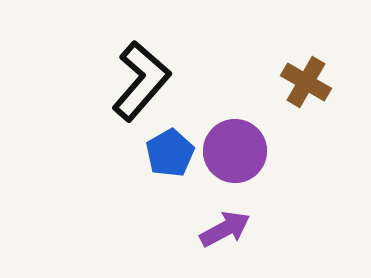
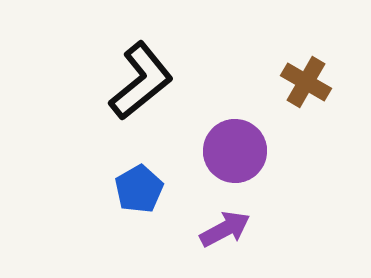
black L-shape: rotated 10 degrees clockwise
blue pentagon: moved 31 px left, 36 px down
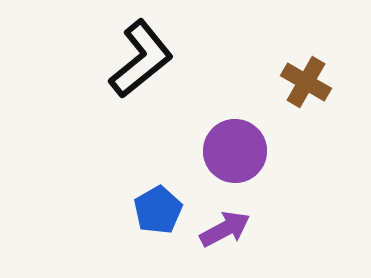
black L-shape: moved 22 px up
blue pentagon: moved 19 px right, 21 px down
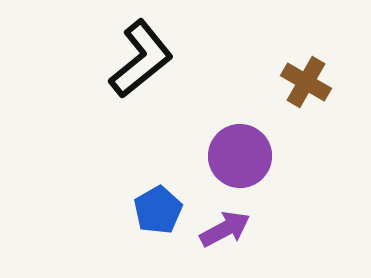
purple circle: moved 5 px right, 5 px down
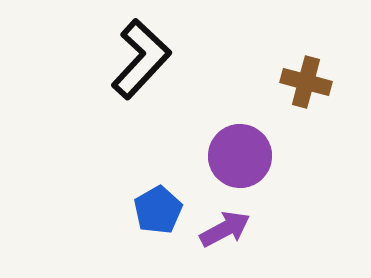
black L-shape: rotated 8 degrees counterclockwise
brown cross: rotated 15 degrees counterclockwise
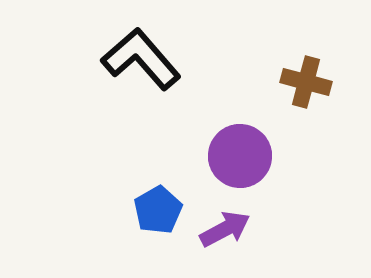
black L-shape: rotated 84 degrees counterclockwise
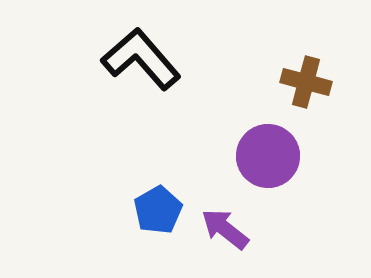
purple circle: moved 28 px right
purple arrow: rotated 114 degrees counterclockwise
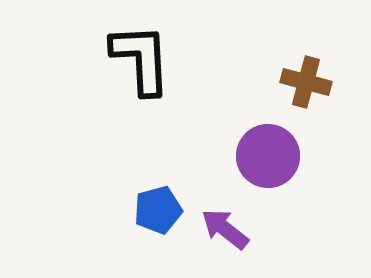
black L-shape: rotated 38 degrees clockwise
blue pentagon: rotated 15 degrees clockwise
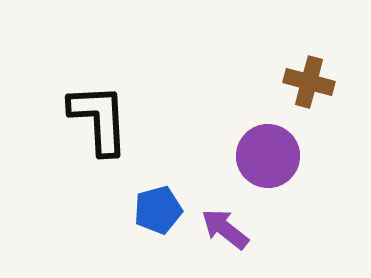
black L-shape: moved 42 px left, 60 px down
brown cross: moved 3 px right
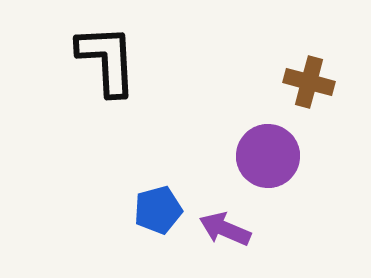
black L-shape: moved 8 px right, 59 px up
purple arrow: rotated 15 degrees counterclockwise
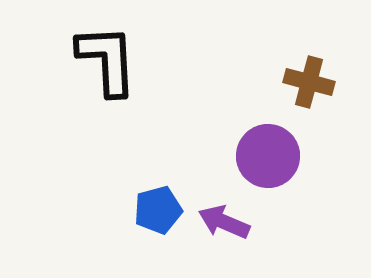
purple arrow: moved 1 px left, 7 px up
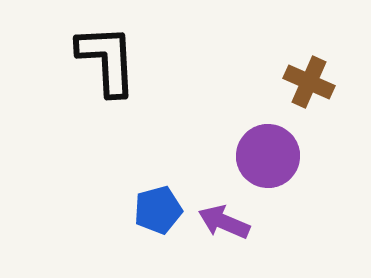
brown cross: rotated 9 degrees clockwise
